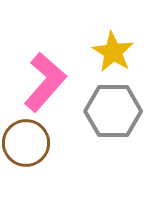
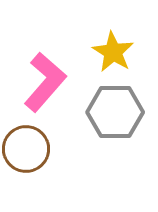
gray hexagon: moved 2 px right, 1 px down
brown circle: moved 6 px down
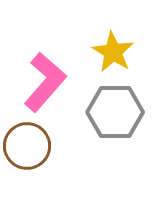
brown circle: moved 1 px right, 3 px up
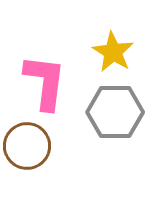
pink L-shape: rotated 34 degrees counterclockwise
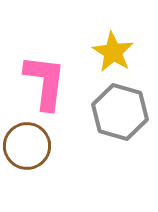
gray hexagon: moved 5 px right; rotated 16 degrees clockwise
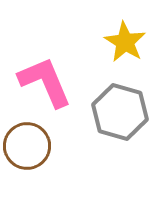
yellow star: moved 12 px right, 10 px up
pink L-shape: rotated 30 degrees counterclockwise
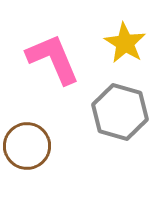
yellow star: moved 1 px down
pink L-shape: moved 8 px right, 23 px up
